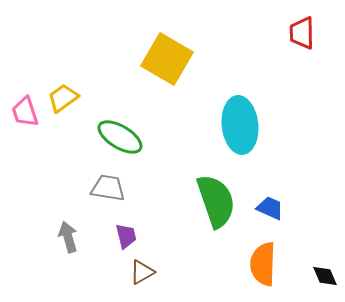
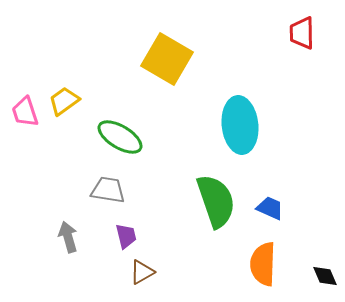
yellow trapezoid: moved 1 px right, 3 px down
gray trapezoid: moved 2 px down
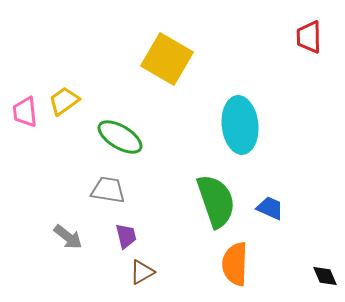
red trapezoid: moved 7 px right, 4 px down
pink trapezoid: rotated 12 degrees clockwise
gray arrow: rotated 144 degrees clockwise
orange semicircle: moved 28 px left
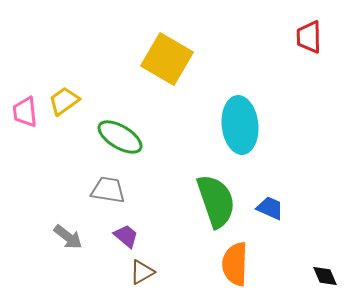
purple trapezoid: rotated 36 degrees counterclockwise
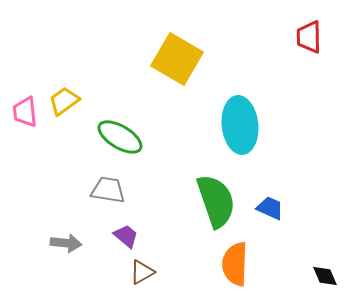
yellow square: moved 10 px right
gray arrow: moved 2 px left, 6 px down; rotated 32 degrees counterclockwise
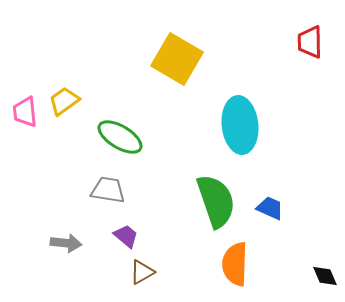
red trapezoid: moved 1 px right, 5 px down
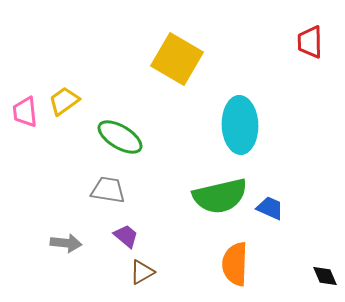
cyan ellipse: rotated 4 degrees clockwise
green semicircle: moved 4 px right, 5 px up; rotated 96 degrees clockwise
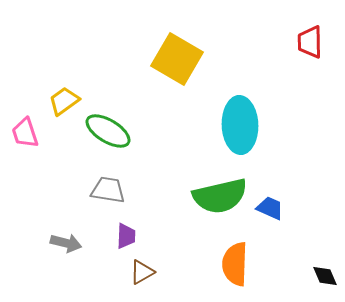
pink trapezoid: moved 21 px down; rotated 12 degrees counterclockwise
green ellipse: moved 12 px left, 6 px up
purple trapezoid: rotated 52 degrees clockwise
gray arrow: rotated 8 degrees clockwise
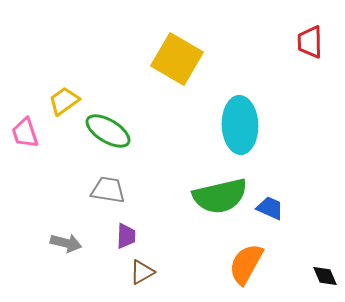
orange semicircle: moved 11 px right; rotated 27 degrees clockwise
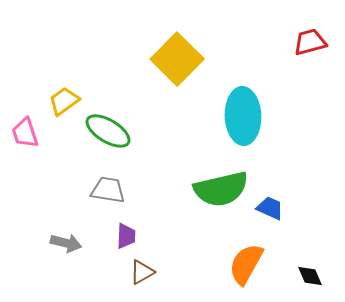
red trapezoid: rotated 76 degrees clockwise
yellow square: rotated 15 degrees clockwise
cyan ellipse: moved 3 px right, 9 px up
green semicircle: moved 1 px right, 7 px up
black diamond: moved 15 px left
